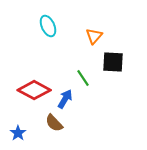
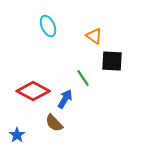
orange triangle: rotated 36 degrees counterclockwise
black square: moved 1 px left, 1 px up
red diamond: moved 1 px left, 1 px down
blue star: moved 1 px left, 2 px down
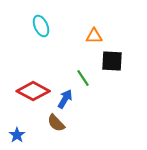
cyan ellipse: moved 7 px left
orange triangle: rotated 36 degrees counterclockwise
brown semicircle: moved 2 px right
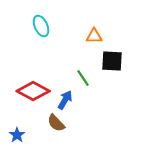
blue arrow: moved 1 px down
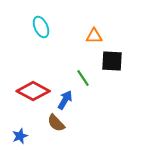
cyan ellipse: moved 1 px down
blue star: moved 3 px right, 1 px down; rotated 14 degrees clockwise
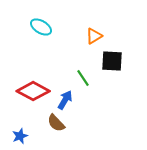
cyan ellipse: rotated 35 degrees counterclockwise
orange triangle: rotated 30 degrees counterclockwise
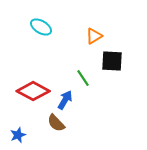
blue star: moved 2 px left, 1 px up
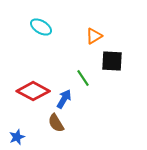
blue arrow: moved 1 px left, 1 px up
brown semicircle: rotated 12 degrees clockwise
blue star: moved 1 px left, 2 px down
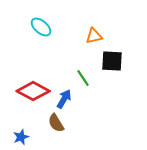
cyan ellipse: rotated 10 degrees clockwise
orange triangle: rotated 18 degrees clockwise
blue star: moved 4 px right
